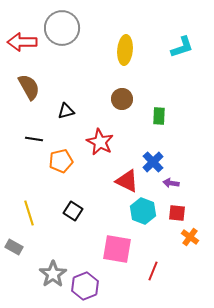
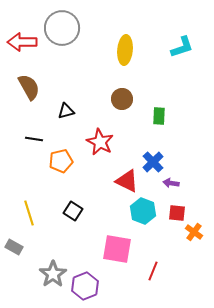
orange cross: moved 4 px right, 5 px up
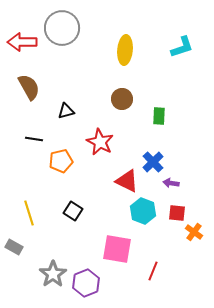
purple hexagon: moved 1 px right, 3 px up
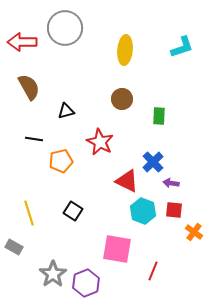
gray circle: moved 3 px right
red square: moved 3 px left, 3 px up
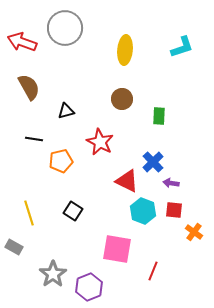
red arrow: rotated 20 degrees clockwise
purple hexagon: moved 3 px right, 4 px down
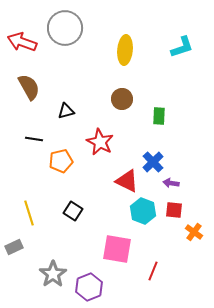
gray rectangle: rotated 54 degrees counterclockwise
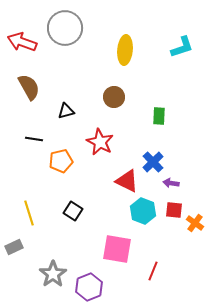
brown circle: moved 8 px left, 2 px up
orange cross: moved 1 px right, 9 px up
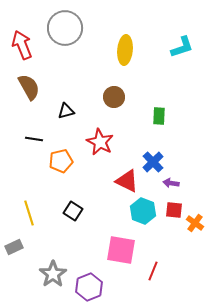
red arrow: moved 3 px down; rotated 48 degrees clockwise
pink square: moved 4 px right, 1 px down
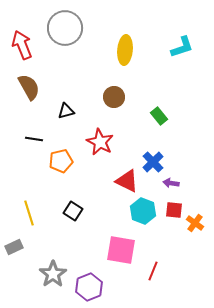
green rectangle: rotated 42 degrees counterclockwise
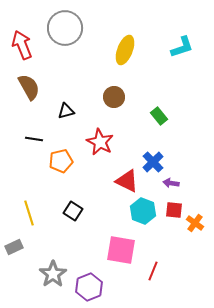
yellow ellipse: rotated 16 degrees clockwise
